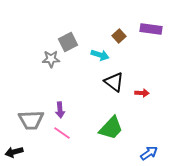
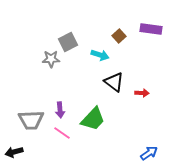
green trapezoid: moved 18 px left, 9 px up
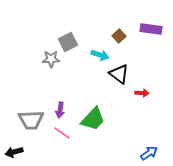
black triangle: moved 5 px right, 8 px up
purple arrow: rotated 14 degrees clockwise
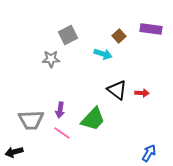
gray square: moved 7 px up
cyan arrow: moved 3 px right, 1 px up
black triangle: moved 2 px left, 16 px down
blue arrow: rotated 24 degrees counterclockwise
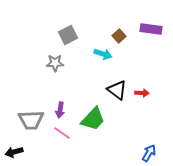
gray star: moved 4 px right, 4 px down
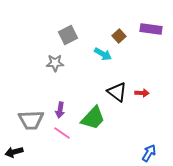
cyan arrow: rotated 12 degrees clockwise
black triangle: moved 2 px down
green trapezoid: moved 1 px up
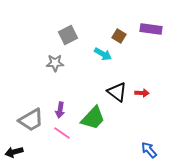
brown square: rotated 16 degrees counterclockwise
gray trapezoid: rotated 28 degrees counterclockwise
blue arrow: moved 3 px up; rotated 72 degrees counterclockwise
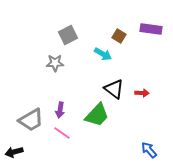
black triangle: moved 3 px left, 3 px up
green trapezoid: moved 4 px right, 3 px up
